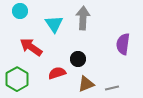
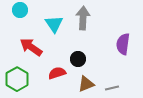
cyan circle: moved 1 px up
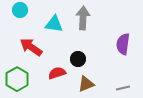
cyan triangle: rotated 48 degrees counterclockwise
gray line: moved 11 px right
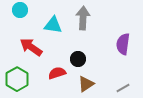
cyan triangle: moved 1 px left, 1 px down
brown triangle: rotated 12 degrees counterclockwise
gray line: rotated 16 degrees counterclockwise
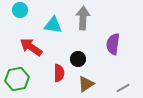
purple semicircle: moved 10 px left
red semicircle: moved 2 px right; rotated 108 degrees clockwise
green hexagon: rotated 20 degrees clockwise
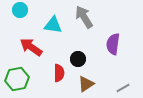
gray arrow: moved 1 px right, 1 px up; rotated 35 degrees counterclockwise
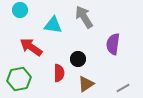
green hexagon: moved 2 px right
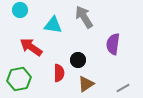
black circle: moved 1 px down
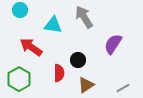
purple semicircle: rotated 25 degrees clockwise
green hexagon: rotated 20 degrees counterclockwise
brown triangle: moved 1 px down
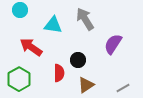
gray arrow: moved 1 px right, 2 px down
